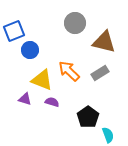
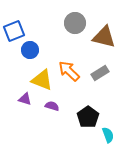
brown triangle: moved 5 px up
purple semicircle: moved 4 px down
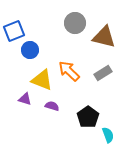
gray rectangle: moved 3 px right
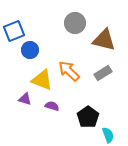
brown triangle: moved 3 px down
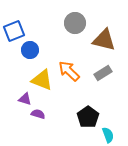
purple semicircle: moved 14 px left, 8 px down
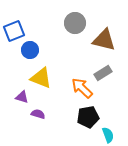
orange arrow: moved 13 px right, 17 px down
yellow triangle: moved 1 px left, 2 px up
purple triangle: moved 3 px left, 2 px up
black pentagon: rotated 25 degrees clockwise
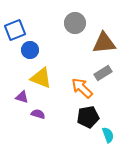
blue square: moved 1 px right, 1 px up
brown triangle: moved 3 px down; rotated 20 degrees counterclockwise
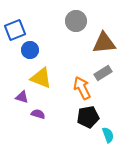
gray circle: moved 1 px right, 2 px up
orange arrow: rotated 20 degrees clockwise
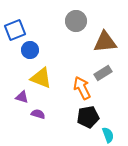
brown triangle: moved 1 px right, 1 px up
